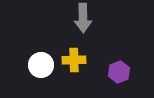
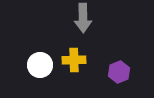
white circle: moved 1 px left
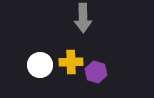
yellow cross: moved 3 px left, 2 px down
purple hexagon: moved 23 px left; rotated 20 degrees counterclockwise
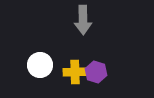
gray arrow: moved 2 px down
yellow cross: moved 4 px right, 10 px down
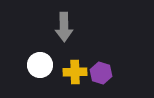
gray arrow: moved 19 px left, 7 px down
purple hexagon: moved 5 px right, 1 px down
